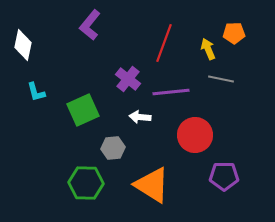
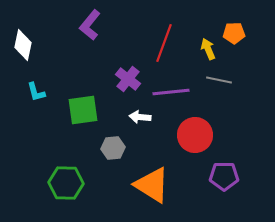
gray line: moved 2 px left, 1 px down
green square: rotated 16 degrees clockwise
green hexagon: moved 20 px left
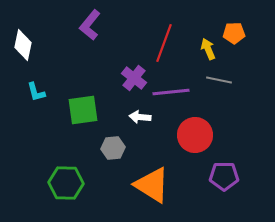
purple cross: moved 6 px right, 1 px up
